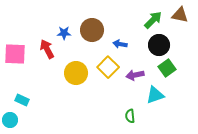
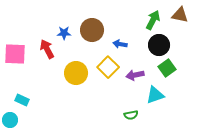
green arrow: rotated 18 degrees counterclockwise
green semicircle: moved 1 px right, 1 px up; rotated 96 degrees counterclockwise
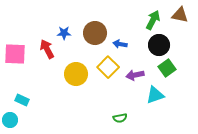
brown circle: moved 3 px right, 3 px down
yellow circle: moved 1 px down
green semicircle: moved 11 px left, 3 px down
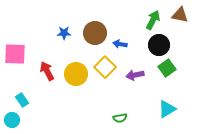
red arrow: moved 22 px down
yellow square: moved 3 px left
cyan triangle: moved 12 px right, 14 px down; rotated 12 degrees counterclockwise
cyan rectangle: rotated 32 degrees clockwise
cyan circle: moved 2 px right
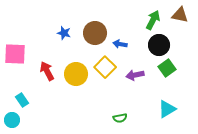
blue star: rotated 16 degrees clockwise
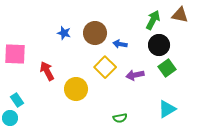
yellow circle: moved 15 px down
cyan rectangle: moved 5 px left
cyan circle: moved 2 px left, 2 px up
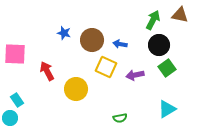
brown circle: moved 3 px left, 7 px down
yellow square: moved 1 px right; rotated 20 degrees counterclockwise
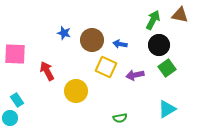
yellow circle: moved 2 px down
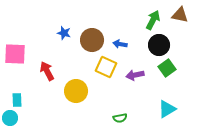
cyan rectangle: rotated 32 degrees clockwise
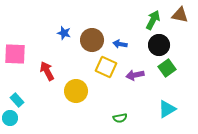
cyan rectangle: rotated 40 degrees counterclockwise
